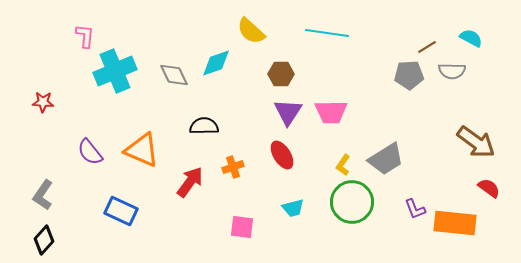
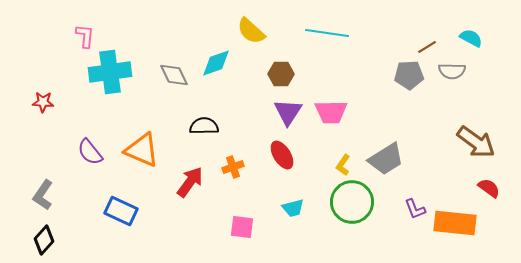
cyan cross: moved 5 px left, 1 px down; rotated 15 degrees clockwise
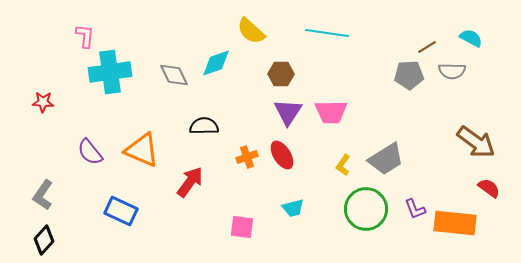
orange cross: moved 14 px right, 10 px up
green circle: moved 14 px right, 7 px down
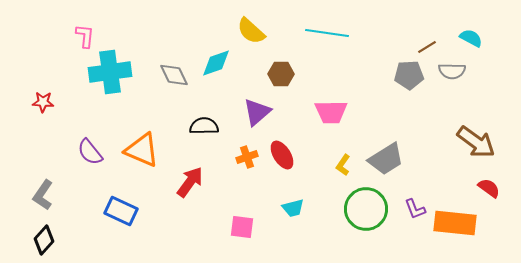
purple triangle: moved 31 px left; rotated 16 degrees clockwise
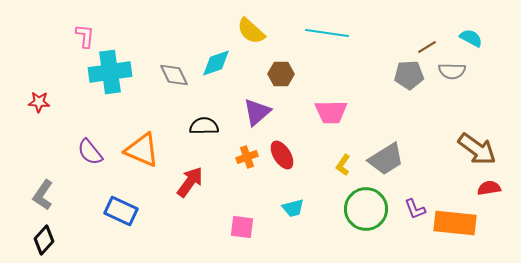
red star: moved 4 px left
brown arrow: moved 1 px right, 7 px down
red semicircle: rotated 45 degrees counterclockwise
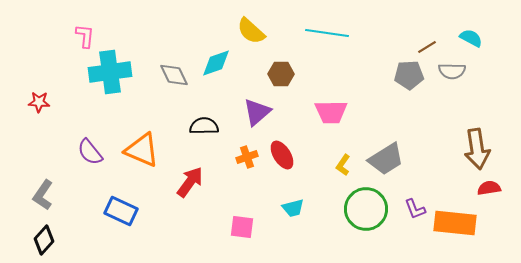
brown arrow: rotated 45 degrees clockwise
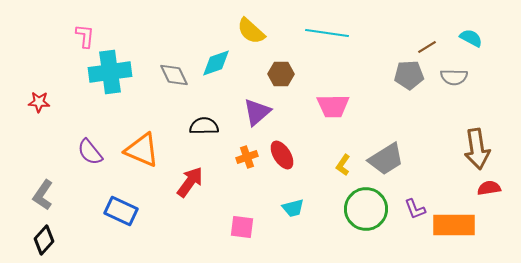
gray semicircle: moved 2 px right, 6 px down
pink trapezoid: moved 2 px right, 6 px up
orange rectangle: moved 1 px left, 2 px down; rotated 6 degrees counterclockwise
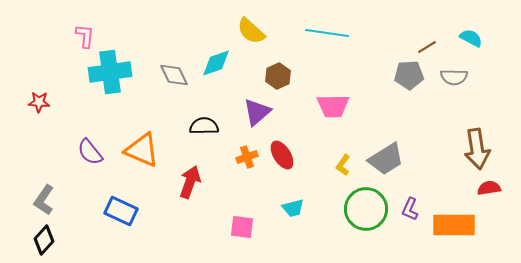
brown hexagon: moved 3 px left, 2 px down; rotated 25 degrees counterclockwise
red arrow: rotated 16 degrees counterclockwise
gray L-shape: moved 1 px right, 5 px down
purple L-shape: moved 5 px left; rotated 45 degrees clockwise
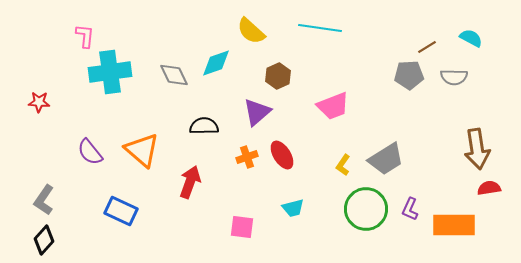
cyan line: moved 7 px left, 5 px up
pink trapezoid: rotated 20 degrees counterclockwise
orange triangle: rotated 18 degrees clockwise
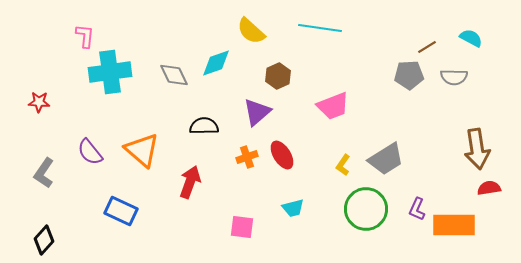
gray L-shape: moved 27 px up
purple L-shape: moved 7 px right
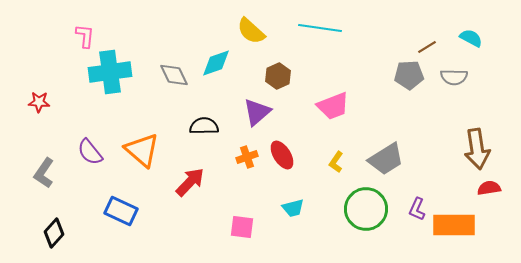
yellow L-shape: moved 7 px left, 3 px up
red arrow: rotated 24 degrees clockwise
black diamond: moved 10 px right, 7 px up
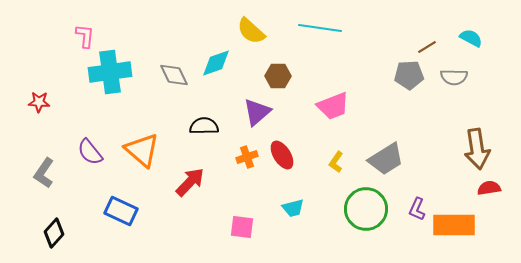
brown hexagon: rotated 25 degrees clockwise
